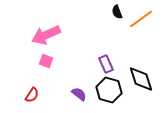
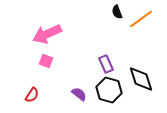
pink arrow: moved 1 px right, 1 px up
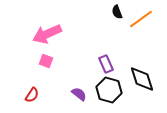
black diamond: moved 1 px right
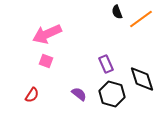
black hexagon: moved 3 px right, 4 px down
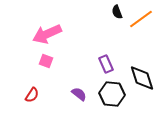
black diamond: moved 1 px up
black hexagon: rotated 10 degrees counterclockwise
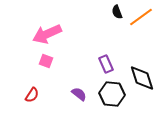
orange line: moved 2 px up
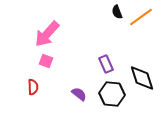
pink arrow: rotated 24 degrees counterclockwise
red semicircle: moved 1 px right, 8 px up; rotated 35 degrees counterclockwise
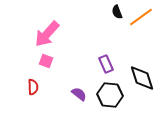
black hexagon: moved 2 px left, 1 px down
